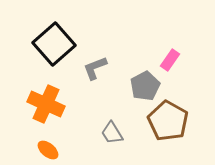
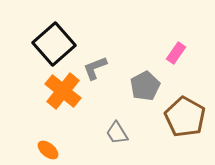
pink rectangle: moved 6 px right, 7 px up
orange cross: moved 17 px right, 13 px up; rotated 15 degrees clockwise
brown pentagon: moved 17 px right, 4 px up
gray trapezoid: moved 5 px right
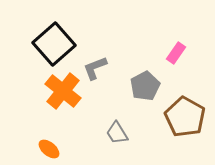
orange ellipse: moved 1 px right, 1 px up
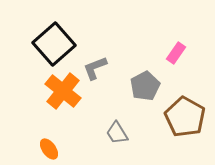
orange ellipse: rotated 15 degrees clockwise
